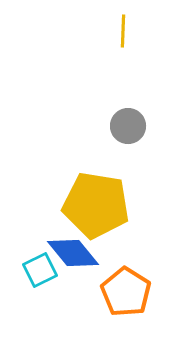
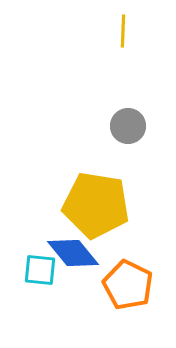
cyan square: rotated 32 degrees clockwise
orange pentagon: moved 2 px right, 7 px up; rotated 6 degrees counterclockwise
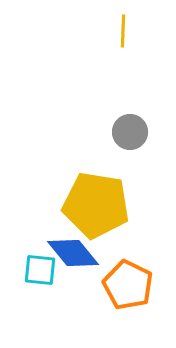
gray circle: moved 2 px right, 6 px down
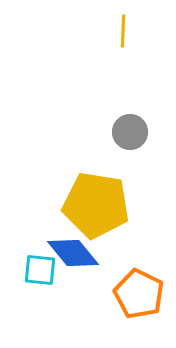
orange pentagon: moved 11 px right, 9 px down
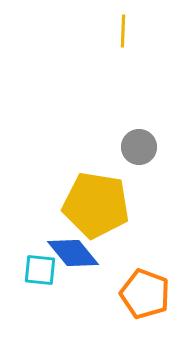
gray circle: moved 9 px right, 15 px down
orange pentagon: moved 6 px right; rotated 6 degrees counterclockwise
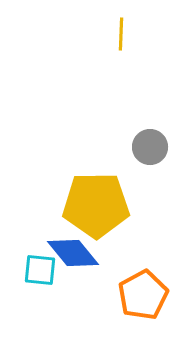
yellow line: moved 2 px left, 3 px down
gray circle: moved 11 px right
yellow pentagon: rotated 10 degrees counterclockwise
orange pentagon: moved 2 px left, 1 px down; rotated 24 degrees clockwise
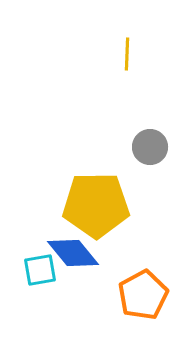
yellow line: moved 6 px right, 20 px down
cyan square: rotated 16 degrees counterclockwise
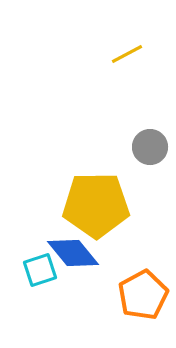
yellow line: rotated 60 degrees clockwise
cyan square: rotated 8 degrees counterclockwise
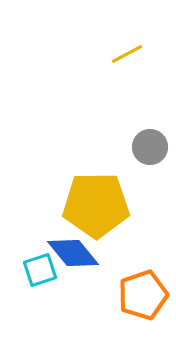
orange pentagon: rotated 9 degrees clockwise
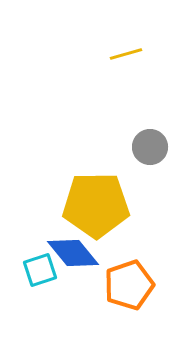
yellow line: moved 1 px left; rotated 12 degrees clockwise
orange pentagon: moved 14 px left, 10 px up
